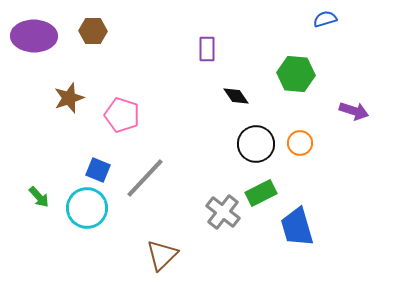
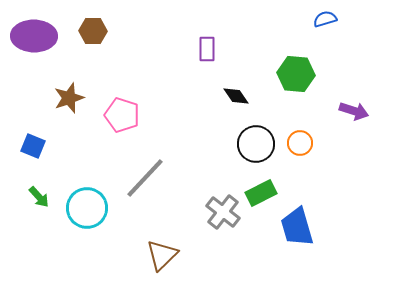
blue square: moved 65 px left, 24 px up
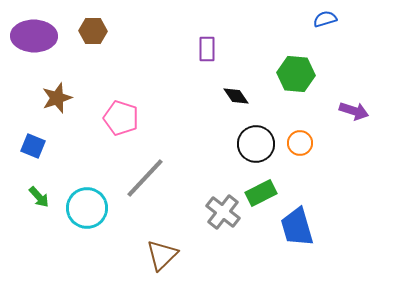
brown star: moved 12 px left
pink pentagon: moved 1 px left, 3 px down
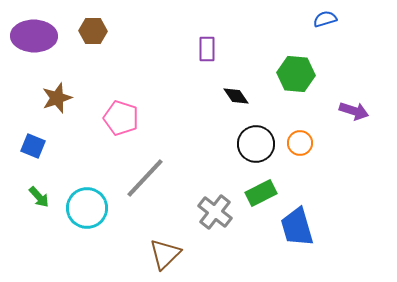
gray cross: moved 8 px left
brown triangle: moved 3 px right, 1 px up
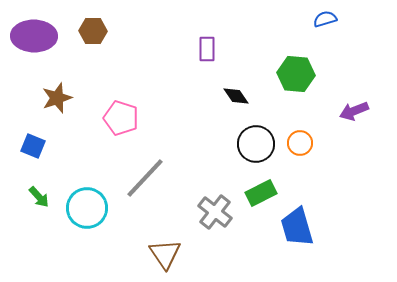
purple arrow: rotated 140 degrees clockwise
brown triangle: rotated 20 degrees counterclockwise
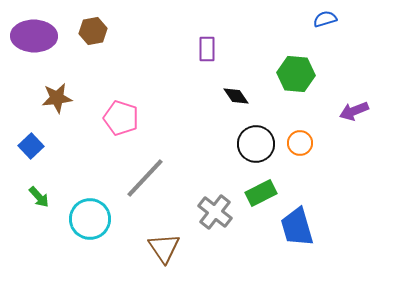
brown hexagon: rotated 12 degrees counterclockwise
brown star: rotated 12 degrees clockwise
blue square: moved 2 px left; rotated 25 degrees clockwise
cyan circle: moved 3 px right, 11 px down
brown triangle: moved 1 px left, 6 px up
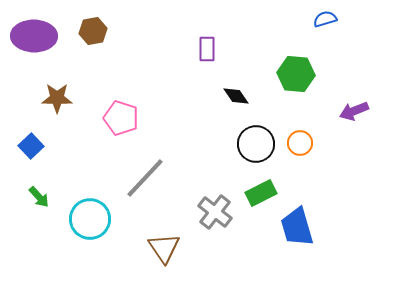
brown star: rotated 8 degrees clockwise
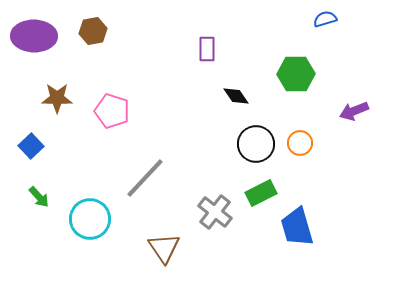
green hexagon: rotated 6 degrees counterclockwise
pink pentagon: moved 9 px left, 7 px up
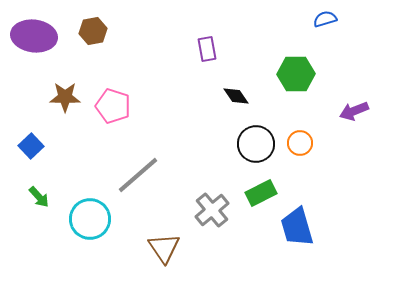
purple ellipse: rotated 6 degrees clockwise
purple rectangle: rotated 10 degrees counterclockwise
brown star: moved 8 px right, 1 px up
pink pentagon: moved 1 px right, 5 px up
gray line: moved 7 px left, 3 px up; rotated 6 degrees clockwise
gray cross: moved 3 px left, 2 px up; rotated 12 degrees clockwise
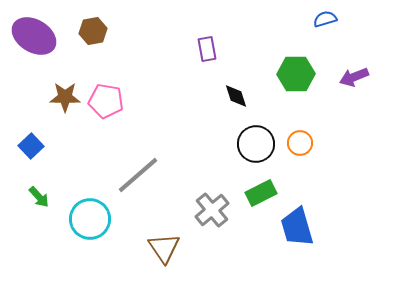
purple ellipse: rotated 24 degrees clockwise
black diamond: rotated 16 degrees clockwise
pink pentagon: moved 7 px left, 5 px up; rotated 8 degrees counterclockwise
purple arrow: moved 34 px up
